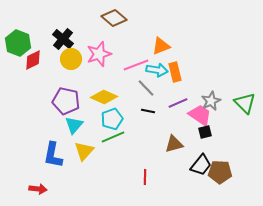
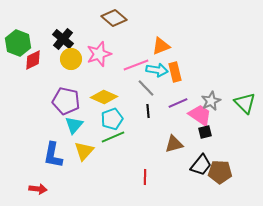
black line: rotated 72 degrees clockwise
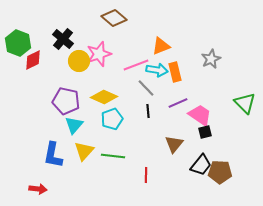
yellow circle: moved 8 px right, 2 px down
gray star: moved 42 px up
green line: moved 19 px down; rotated 30 degrees clockwise
brown triangle: rotated 36 degrees counterclockwise
red line: moved 1 px right, 2 px up
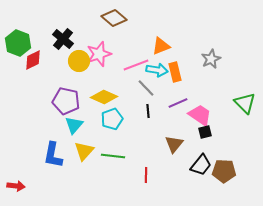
brown pentagon: moved 4 px right, 1 px up
red arrow: moved 22 px left, 3 px up
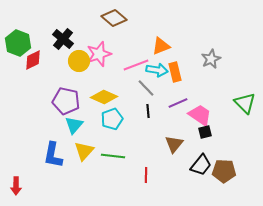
red arrow: rotated 84 degrees clockwise
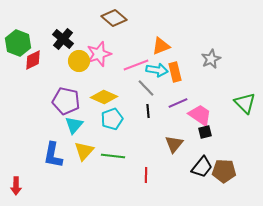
black trapezoid: moved 1 px right, 2 px down
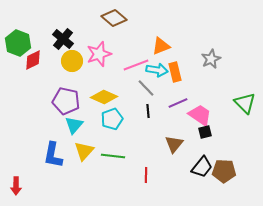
yellow circle: moved 7 px left
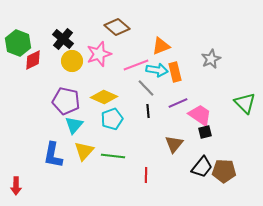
brown diamond: moved 3 px right, 9 px down
